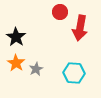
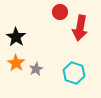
cyan hexagon: rotated 15 degrees clockwise
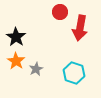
orange star: moved 2 px up
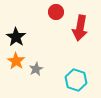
red circle: moved 4 px left
cyan hexagon: moved 2 px right, 7 px down
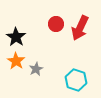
red circle: moved 12 px down
red arrow: rotated 15 degrees clockwise
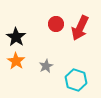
gray star: moved 10 px right, 3 px up
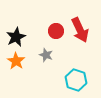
red circle: moved 7 px down
red arrow: moved 2 px down; rotated 50 degrees counterclockwise
black star: rotated 12 degrees clockwise
gray star: moved 11 px up; rotated 24 degrees counterclockwise
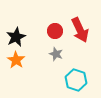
red circle: moved 1 px left
gray star: moved 10 px right, 1 px up
orange star: moved 1 px up
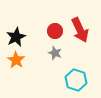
gray star: moved 1 px left, 1 px up
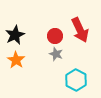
red circle: moved 5 px down
black star: moved 1 px left, 2 px up
gray star: moved 1 px right, 1 px down
cyan hexagon: rotated 10 degrees clockwise
